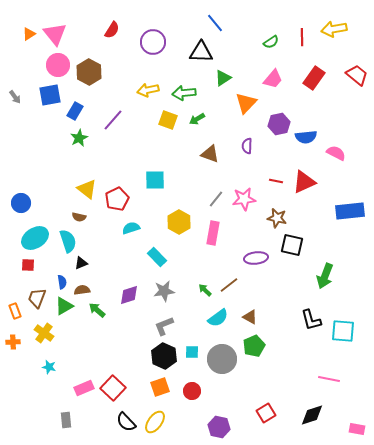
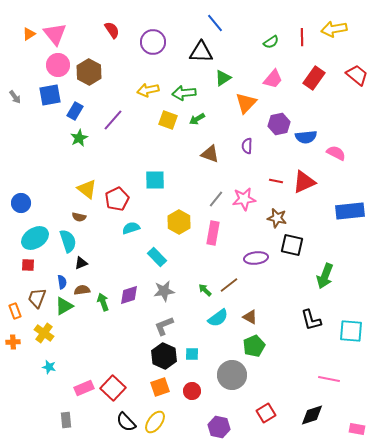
red semicircle at (112, 30): rotated 66 degrees counterclockwise
green arrow at (97, 310): moved 6 px right, 8 px up; rotated 30 degrees clockwise
cyan square at (343, 331): moved 8 px right
cyan square at (192, 352): moved 2 px down
gray circle at (222, 359): moved 10 px right, 16 px down
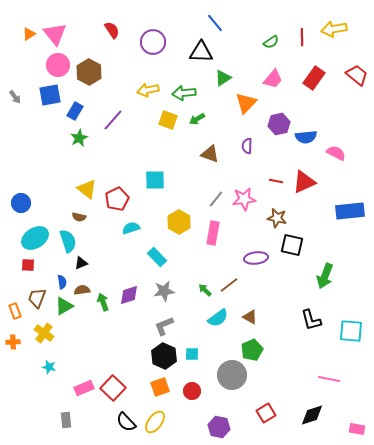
green pentagon at (254, 346): moved 2 px left, 4 px down
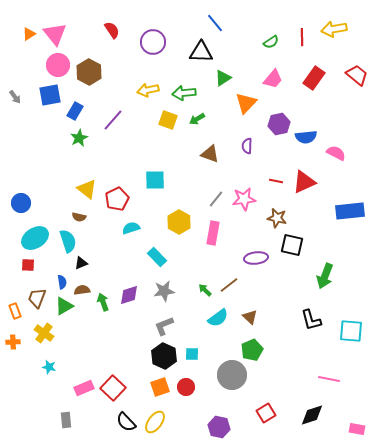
brown triangle at (250, 317): rotated 14 degrees clockwise
red circle at (192, 391): moved 6 px left, 4 px up
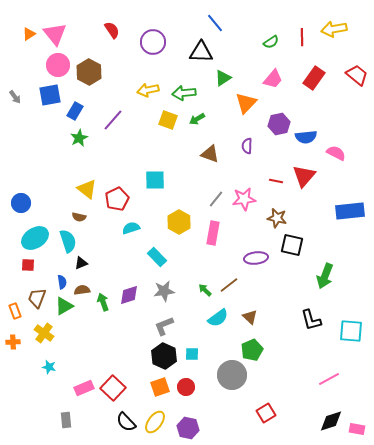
red triangle at (304, 182): moved 6 px up; rotated 25 degrees counterclockwise
pink line at (329, 379): rotated 40 degrees counterclockwise
black diamond at (312, 415): moved 19 px right, 6 px down
purple hexagon at (219, 427): moved 31 px left, 1 px down
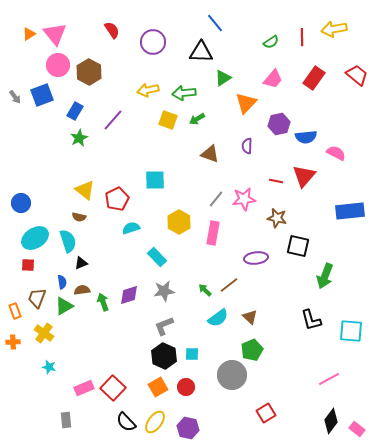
blue square at (50, 95): moved 8 px left; rotated 10 degrees counterclockwise
yellow triangle at (87, 189): moved 2 px left, 1 px down
black square at (292, 245): moved 6 px right, 1 px down
orange square at (160, 387): moved 2 px left; rotated 12 degrees counterclockwise
black diamond at (331, 421): rotated 35 degrees counterclockwise
pink rectangle at (357, 429): rotated 28 degrees clockwise
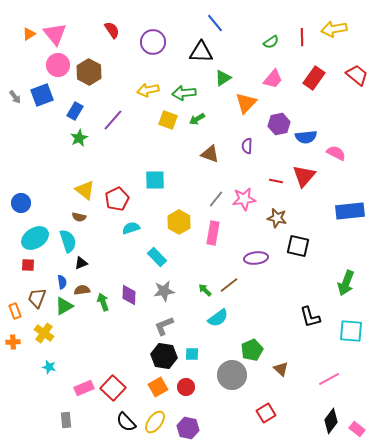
green arrow at (325, 276): moved 21 px right, 7 px down
purple diamond at (129, 295): rotated 70 degrees counterclockwise
brown triangle at (250, 317): moved 31 px right, 52 px down
black L-shape at (311, 320): moved 1 px left, 3 px up
black hexagon at (164, 356): rotated 15 degrees counterclockwise
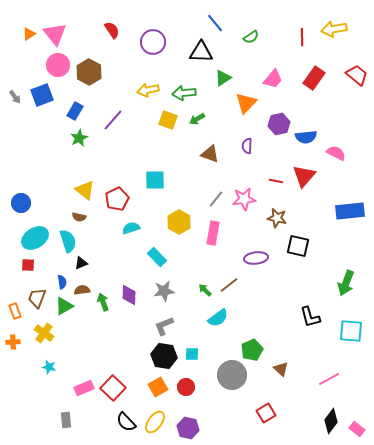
green semicircle at (271, 42): moved 20 px left, 5 px up
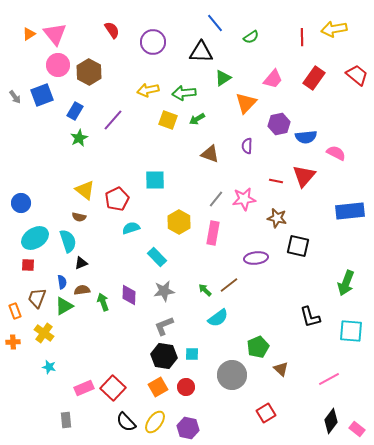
green pentagon at (252, 350): moved 6 px right, 3 px up
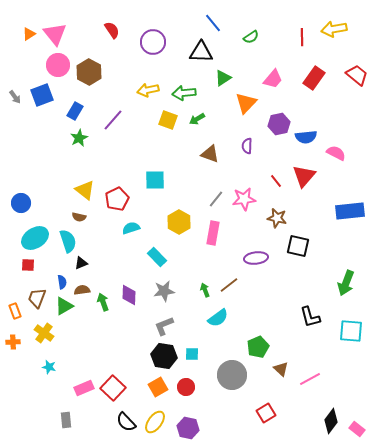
blue line at (215, 23): moved 2 px left
red line at (276, 181): rotated 40 degrees clockwise
green arrow at (205, 290): rotated 24 degrees clockwise
pink line at (329, 379): moved 19 px left
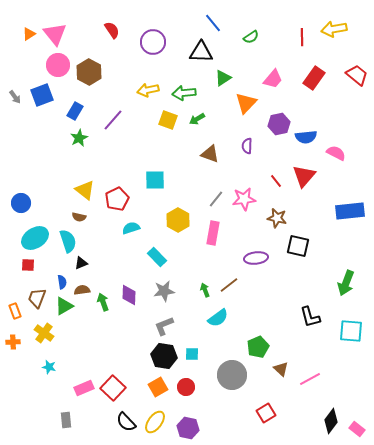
yellow hexagon at (179, 222): moved 1 px left, 2 px up
